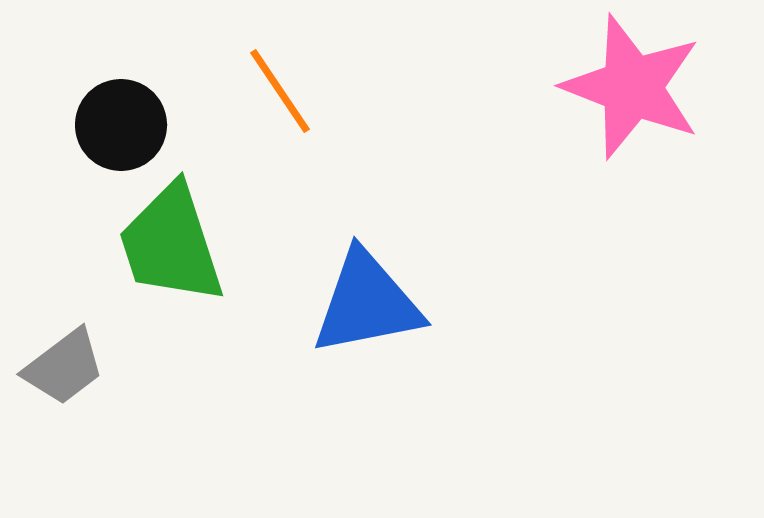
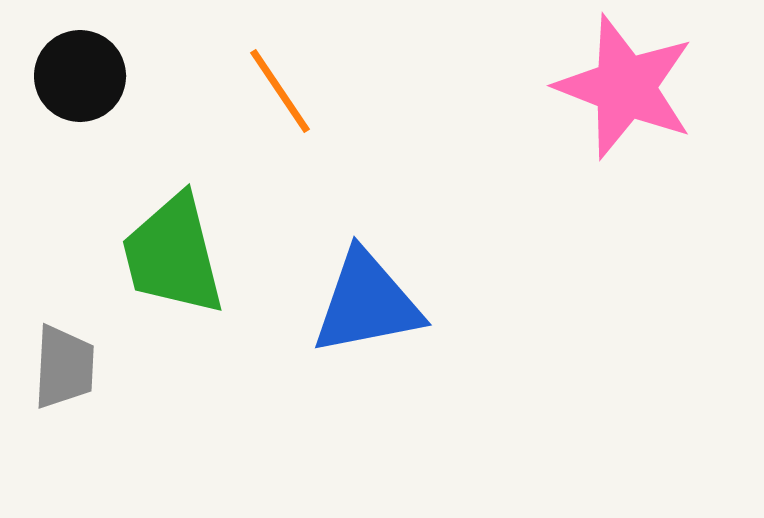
pink star: moved 7 px left
black circle: moved 41 px left, 49 px up
green trapezoid: moved 2 px right, 11 px down; rotated 4 degrees clockwise
gray trapezoid: rotated 50 degrees counterclockwise
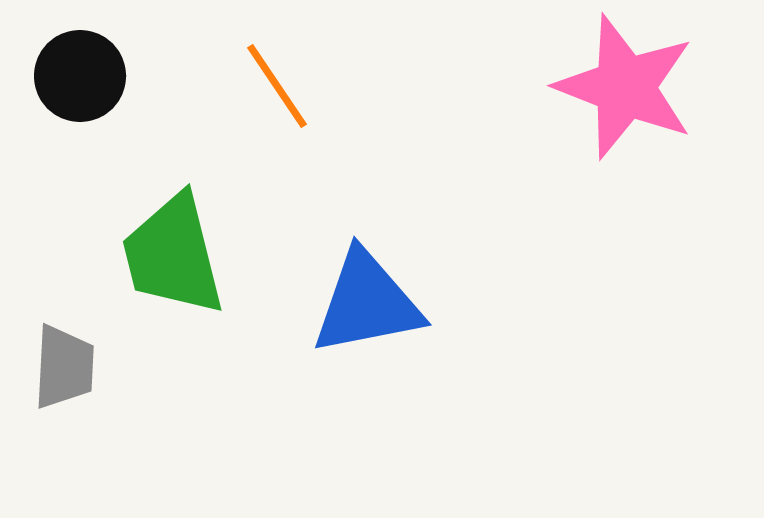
orange line: moved 3 px left, 5 px up
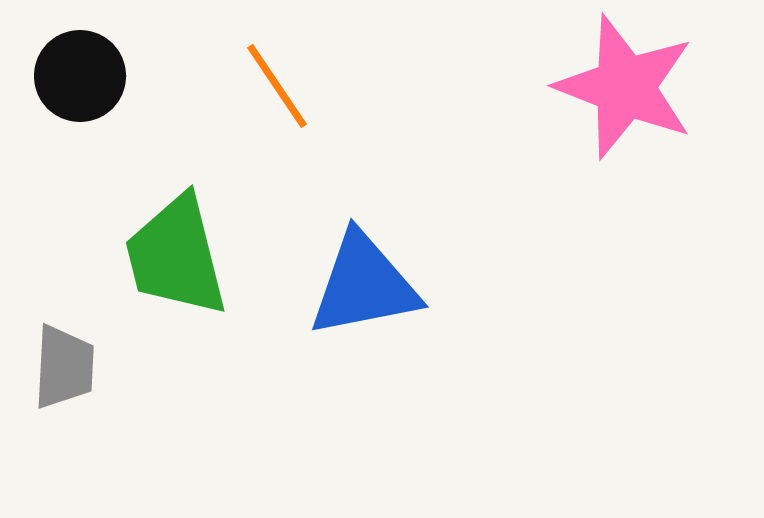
green trapezoid: moved 3 px right, 1 px down
blue triangle: moved 3 px left, 18 px up
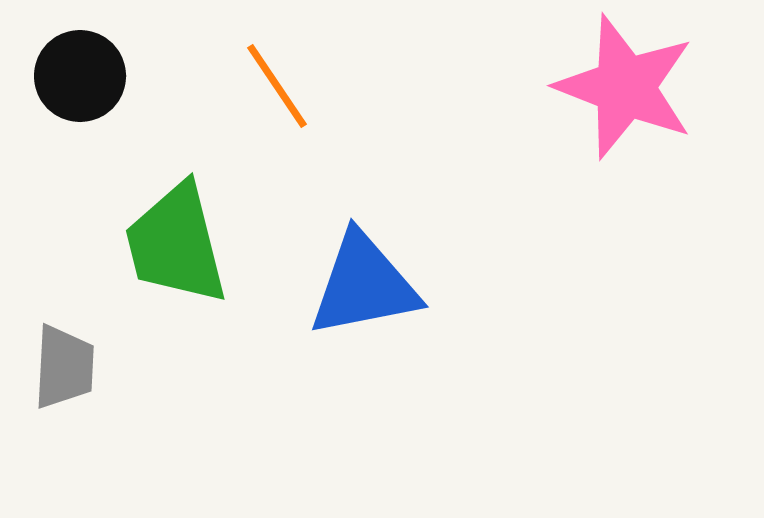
green trapezoid: moved 12 px up
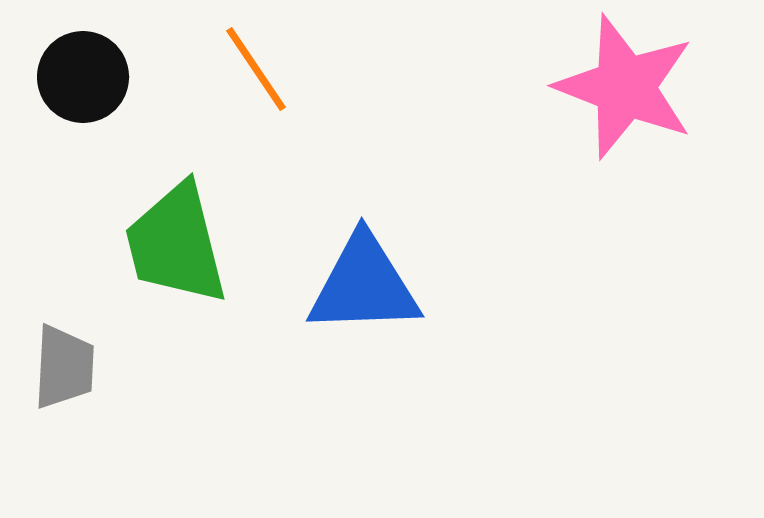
black circle: moved 3 px right, 1 px down
orange line: moved 21 px left, 17 px up
blue triangle: rotated 9 degrees clockwise
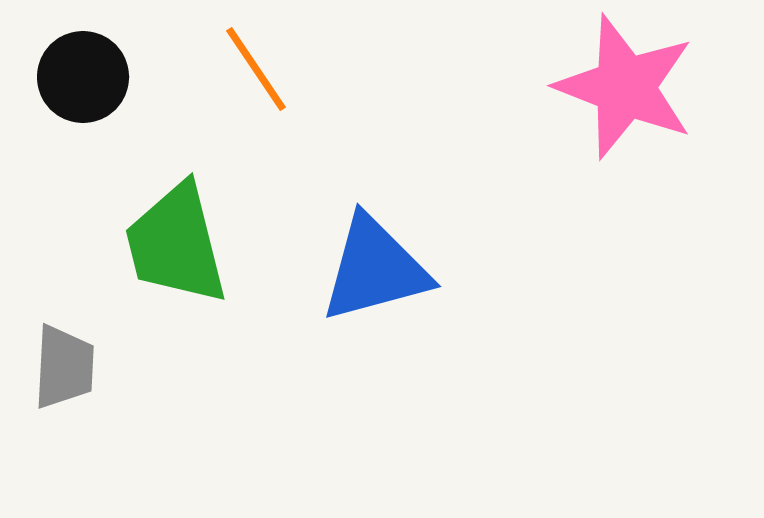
blue triangle: moved 11 px right, 16 px up; rotated 13 degrees counterclockwise
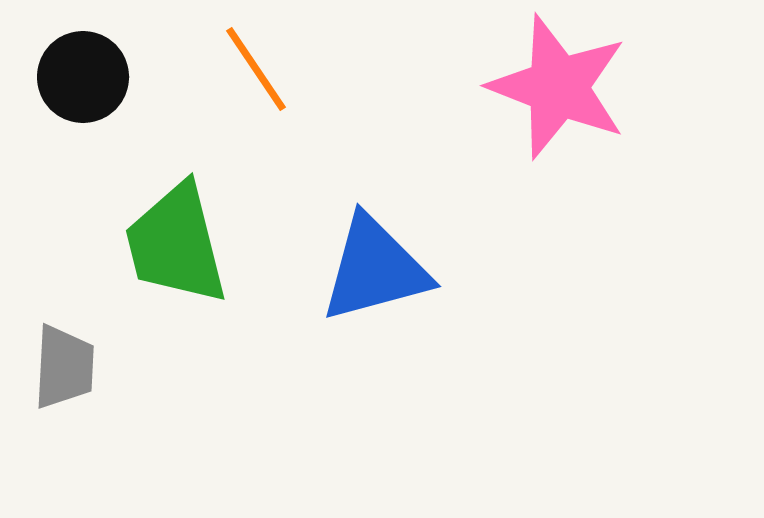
pink star: moved 67 px left
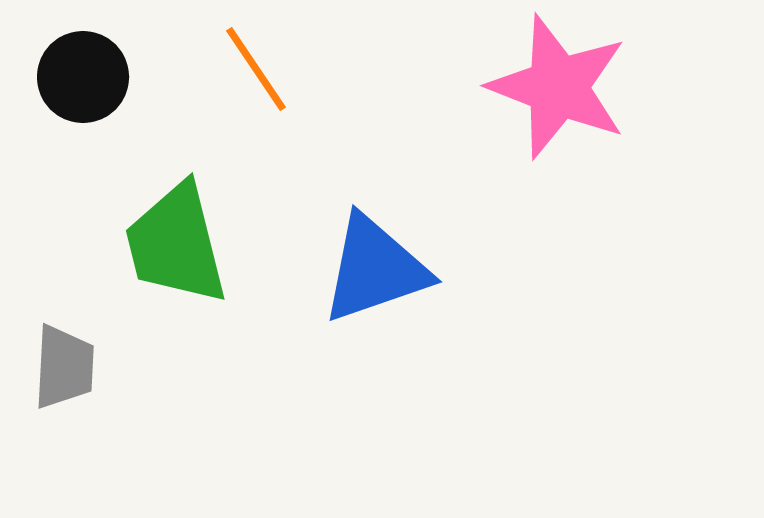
blue triangle: rotated 4 degrees counterclockwise
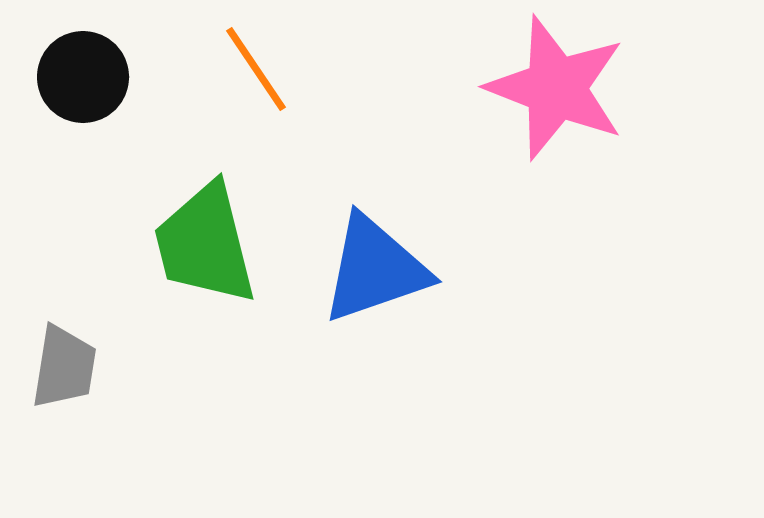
pink star: moved 2 px left, 1 px down
green trapezoid: moved 29 px right
gray trapezoid: rotated 6 degrees clockwise
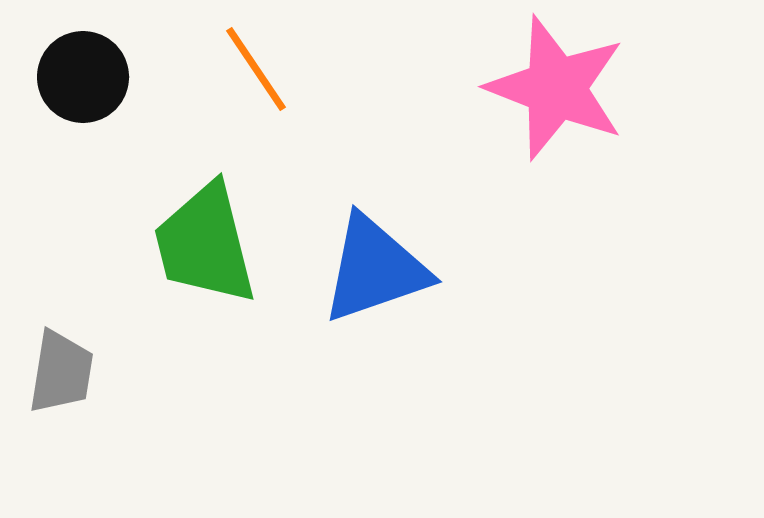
gray trapezoid: moved 3 px left, 5 px down
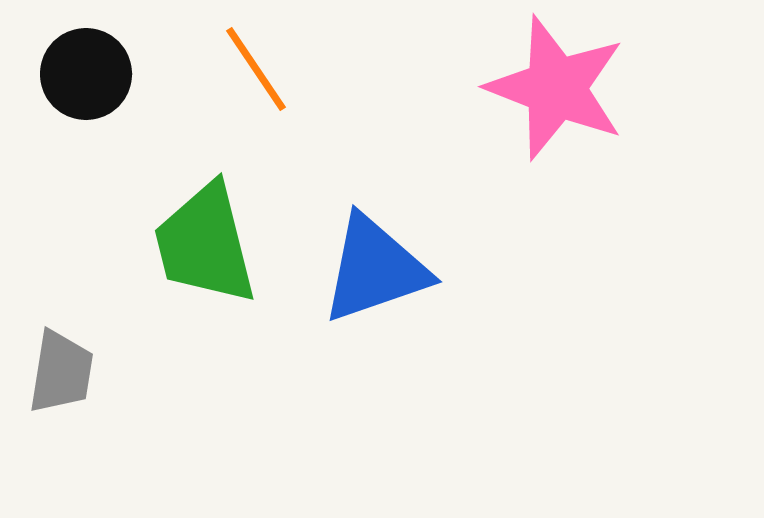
black circle: moved 3 px right, 3 px up
